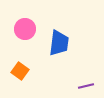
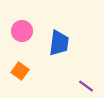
pink circle: moved 3 px left, 2 px down
purple line: rotated 49 degrees clockwise
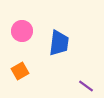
orange square: rotated 24 degrees clockwise
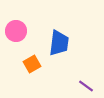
pink circle: moved 6 px left
orange square: moved 12 px right, 7 px up
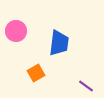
orange square: moved 4 px right, 9 px down
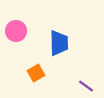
blue trapezoid: rotated 8 degrees counterclockwise
